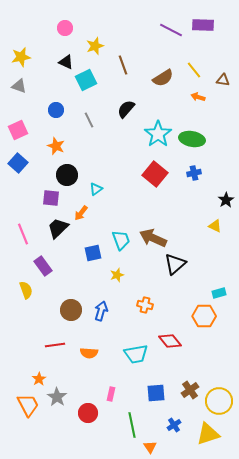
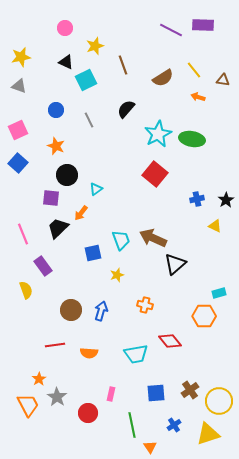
cyan star at (158, 134): rotated 8 degrees clockwise
blue cross at (194, 173): moved 3 px right, 26 px down
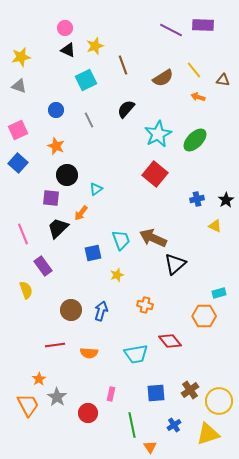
black triangle at (66, 62): moved 2 px right, 12 px up
green ellipse at (192, 139): moved 3 px right, 1 px down; rotated 55 degrees counterclockwise
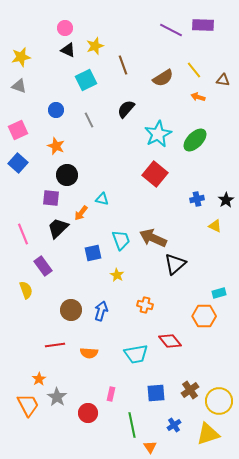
cyan triangle at (96, 189): moved 6 px right, 10 px down; rotated 48 degrees clockwise
yellow star at (117, 275): rotated 24 degrees counterclockwise
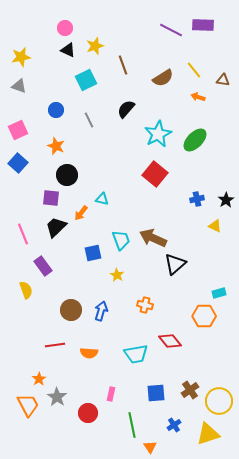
black trapezoid at (58, 228): moved 2 px left, 1 px up
